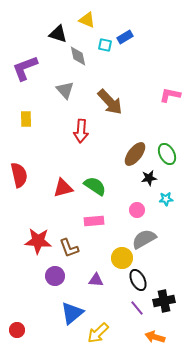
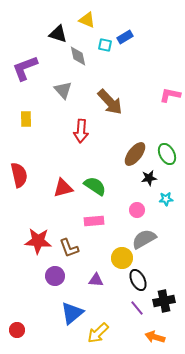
gray triangle: moved 2 px left
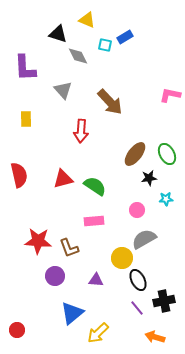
gray diamond: rotated 15 degrees counterclockwise
purple L-shape: rotated 72 degrees counterclockwise
red triangle: moved 9 px up
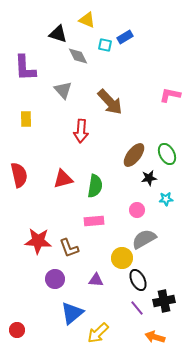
brown ellipse: moved 1 px left, 1 px down
green semicircle: rotated 65 degrees clockwise
purple circle: moved 3 px down
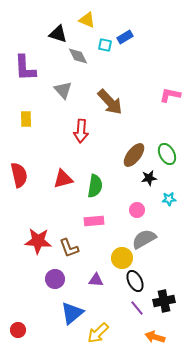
cyan star: moved 3 px right
black ellipse: moved 3 px left, 1 px down
red circle: moved 1 px right
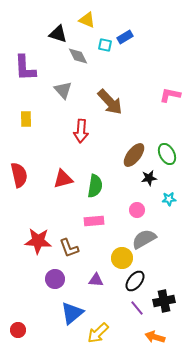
black ellipse: rotated 65 degrees clockwise
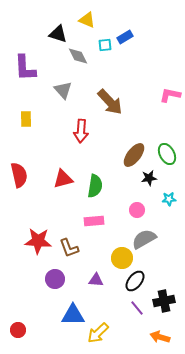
cyan square: rotated 16 degrees counterclockwise
blue triangle: moved 1 px right, 2 px down; rotated 40 degrees clockwise
orange arrow: moved 5 px right
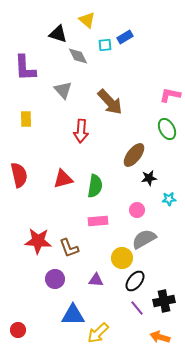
yellow triangle: rotated 18 degrees clockwise
green ellipse: moved 25 px up
pink rectangle: moved 4 px right
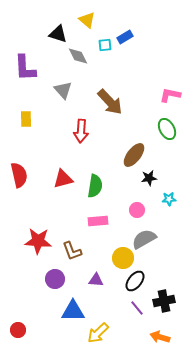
brown L-shape: moved 3 px right, 3 px down
yellow circle: moved 1 px right
blue triangle: moved 4 px up
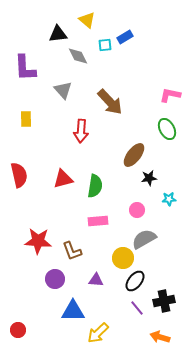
black triangle: rotated 24 degrees counterclockwise
